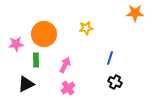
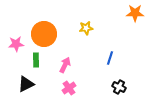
black cross: moved 4 px right, 5 px down
pink cross: moved 1 px right
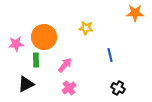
yellow star: rotated 16 degrees clockwise
orange circle: moved 3 px down
blue line: moved 3 px up; rotated 32 degrees counterclockwise
pink arrow: rotated 14 degrees clockwise
black cross: moved 1 px left, 1 px down
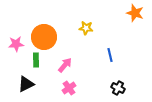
orange star: rotated 18 degrees clockwise
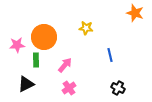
pink star: moved 1 px right, 1 px down
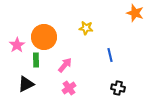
pink star: rotated 28 degrees counterclockwise
black cross: rotated 16 degrees counterclockwise
